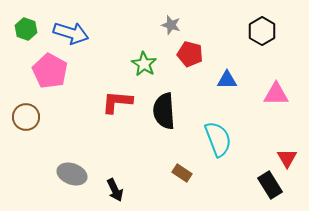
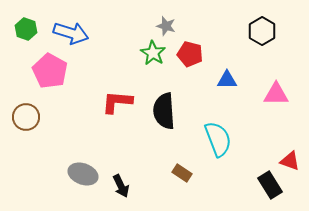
gray star: moved 5 px left, 1 px down
green star: moved 9 px right, 11 px up
red triangle: moved 3 px right, 3 px down; rotated 40 degrees counterclockwise
gray ellipse: moved 11 px right
black arrow: moved 6 px right, 4 px up
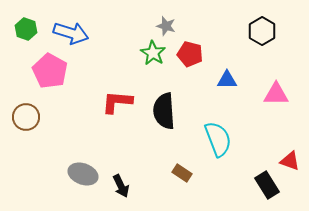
black rectangle: moved 3 px left
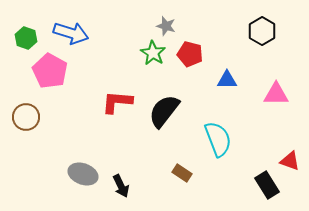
green hexagon: moved 9 px down
black semicircle: rotated 42 degrees clockwise
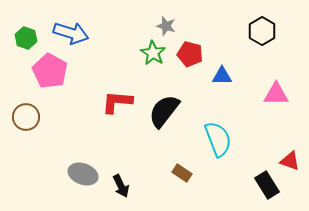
blue triangle: moved 5 px left, 4 px up
